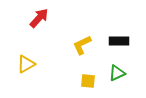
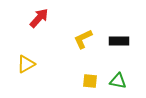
yellow L-shape: moved 1 px right, 6 px up
green triangle: moved 1 px right, 8 px down; rotated 36 degrees clockwise
yellow square: moved 2 px right
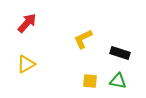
red arrow: moved 12 px left, 5 px down
black rectangle: moved 1 px right, 12 px down; rotated 18 degrees clockwise
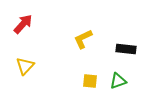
red arrow: moved 4 px left, 1 px down
black rectangle: moved 6 px right, 4 px up; rotated 12 degrees counterclockwise
yellow triangle: moved 1 px left, 2 px down; rotated 18 degrees counterclockwise
green triangle: rotated 30 degrees counterclockwise
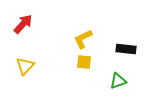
yellow square: moved 6 px left, 19 px up
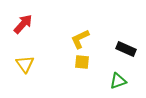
yellow L-shape: moved 3 px left
black rectangle: rotated 18 degrees clockwise
yellow square: moved 2 px left
yellow triangle: moved 2 px up; rotated 18 degrees counterclockwise
